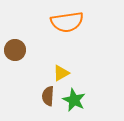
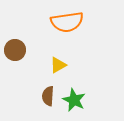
yellow triangle: moved 3 px left, 8 px up
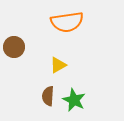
brown circle: moved 1 px left, 3 px up
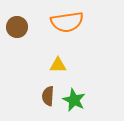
brown circle: moved 3 px right, 20 px up
yellow triangle: rotated 30 degrees clockwise
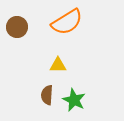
orange semicircle: rotated 24 degrees counterclockwise
brown semicircle: moved 1 px left, 1 px up
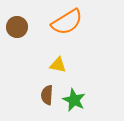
yellow triangle: rotated 12 degrees clockwise
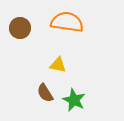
orange semicircle: rotated 140 degrees counterclockwise
brown circle: moved 3 px right, 1 px down
brown semicircle: moved 2 px left, 2 px up; rotated 36 degrees counterclockwise
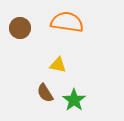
green star: rotated 10 degrees clockwise
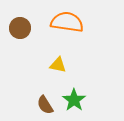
brown semicircle: moved 12 px down
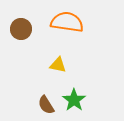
brown circle: moved 1 px right, 1 px down
brown semicircle: moved 1 px right
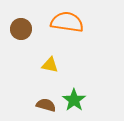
yellow triangle: moved 8 px left
brown semicircle: rotated 138 degrees clockwise
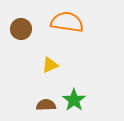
yellow triangle: rotated 36 degrees counterclockwise
brown semicircle: rotated 18 degrees counterclockwise
